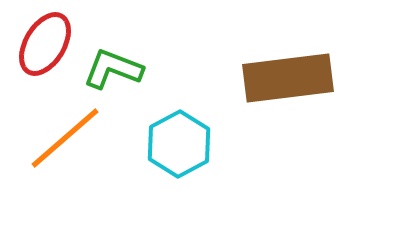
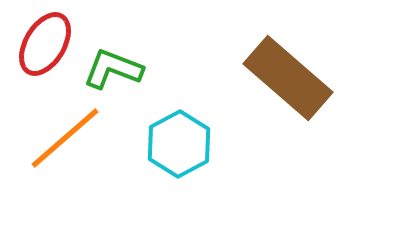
brown rectangle: rotated 48 degrees clockwise
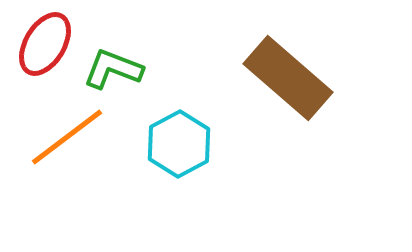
orange line: moved 2 px right, 1 px up; rotated 4 degrees clockwise
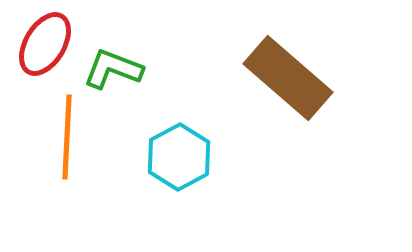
orange line: rotated 50 degrees counterclockwise
cyan hexagon: moved 13 px down
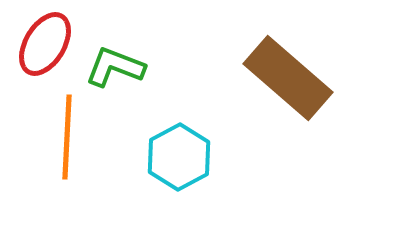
green L-shape: moved 2 px right, 2 px up
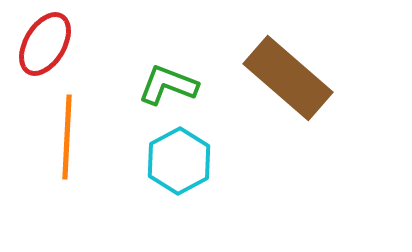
green L-shape: moved 53 px right, 18 px down
cyan hexagon: moved 4 px down
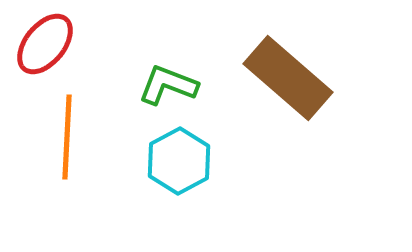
red ellipse: rotated 8 degrees clockwise
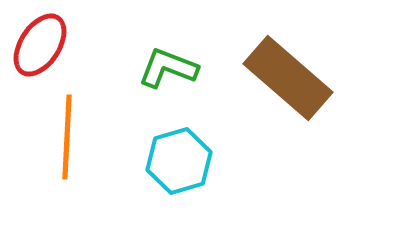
red ellipse: moved 5 px left, 1 px down; rotated 6 degrees counterclockwise
green L-shape: moved 17 px up
cyan hexagon: rotated 12 degrees clockwise
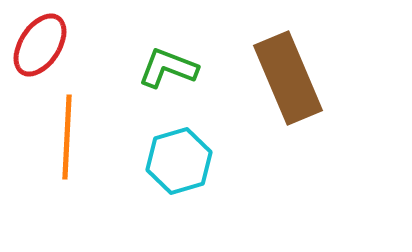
brown rectangle: rotated 26 degrees clockwise
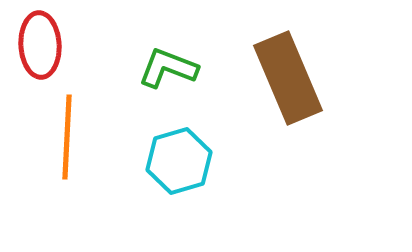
red ellipse: rotated 36 degrees counterclockwise
